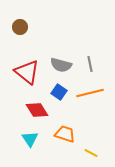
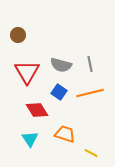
brown circle: moved 2 px left, 8 px down
red triangle: rotated 20 degrees clockwise
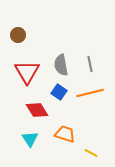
gray semicircle: rotated 65 degrees clockwise
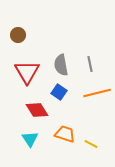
orange line: moved 7 px right
yellow line: moved 9 px up
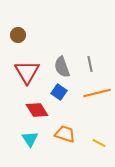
gray semicircle: moved 1 px right, 2 px down; rotated 10 degrees counterclockwise
yellow line: moved 8 px right, 1 px up
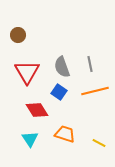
orange line: moved 2 px left, 2 px up
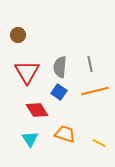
gray semicircle: moved 2 px left; rotated 25 degrees clockwise
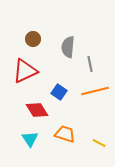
brown circle: moved 15 px right, 4 px down
gray semicircle: moved 8 px right, 20 px up
red triangle: moved 2 px left, 1 px up; rotated 36 degrees clockwise
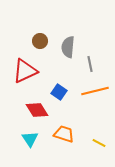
brown circle: moved 7 px right, 2 px down
orange trapezoid: moved 1 px left
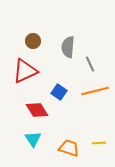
brown circle: moved 7 px left
gray line: rotated 14 degrees counterclockwise
orange trapezoid: moved 5 px right, 14 px down
cyan triangle: moved 3 px right
yellow line: rotated 32 degrees counterclockwise
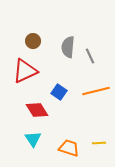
gray line: moved 8 px up
orange line: moved 1 px right
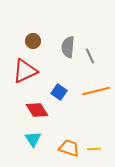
yellow line: moved 5 px left, 6 px down
